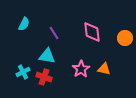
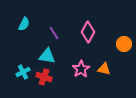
pink diamond: moved 4 px left; rotated 35 degrees clockwise
orange circle: moved 1 px left, 6 px down
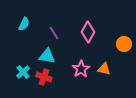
cyan cross: rotated 16 degrees counterclockwise
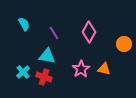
cyan semicircle: rotated 56 degrees counterclockwise
pink diamond: moved 1 px right
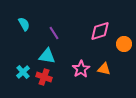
pink diamond: moved 11 px right, 1 px up; rotated 45 degrees clockwise
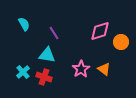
orange circle: moved 3 px left, 2 px up
cyan triangle: moved 1 px up
orange triangle: rotated 24 degrees clockwise
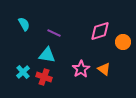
purple line: rotated 32 degrees counterclockwise
orange circle: moved 2 px right
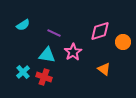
cyan semicircle: moved 1 px left, 1 px down; rotated 88 degrees clockwise
pink star: moved 8 px left, 17 px up
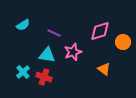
pink star: rotated 12 degrees clockwise
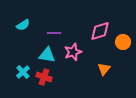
purple line: rotated 24 degrees counterclockwise
orange triangle: rotated 32 degrees clockwise
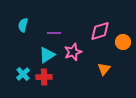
cyan semicircle: rotated 136 degrees clockwise
cyan triangle: rotated 42 degrees counterclockwise
cyan cross: moved 2 px down
red cross: rotated 21 degrees counterclockwise
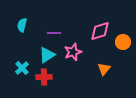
cyan semicircle: moved 1 px left
cyan cross: moved 1 px left, 6 px up
